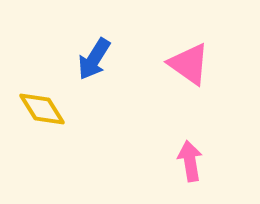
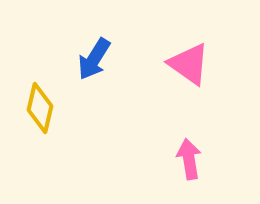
yellow diamond: moved 2 px left, 1 px up; rotated 45 degrees clockwise
pink arrow: moved 1 px left, 2 px up
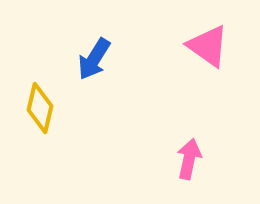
pink triangle: moved 19 px right, 18 px up
pink arrow: rotated 21 degrees clockwise
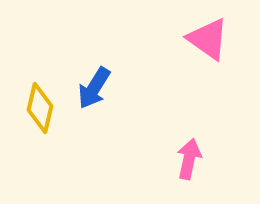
pink triangle: moved 7 px up
blue arrow: moved 29 px down
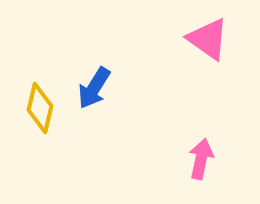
pink arrow: moved 12 px right
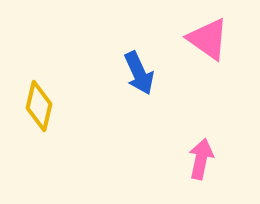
blue arrow: moved 45 px right, 15 px up; rotated 57 degrees counterclockwise
yellow diamond: moved 1 px left, 2 px up
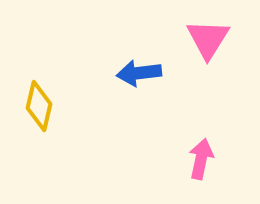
pink triangle: rotated 27 degrees clockwise
blue arrow: rotated 108 degrees clockwise
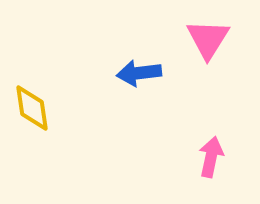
yellow diamond: moved 7 px left, 2 px down; rotated 21 degrees counterclockwise
pink arrow: moved 10 px right, 2 px up
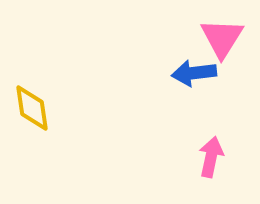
pink triangle: moved 14 px right, 1 px up
blue arrow: moved 55 px right
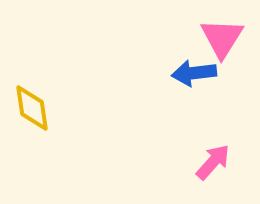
pink arrow: moved 2 px right, 5 px down; rotated 30 degrees clockwise
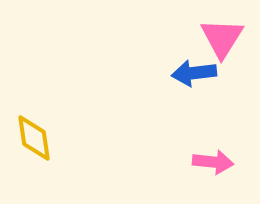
yellow diamond: moved 2 px right, 30 px down
pink arrow: rotated 54 degrees clockwise
